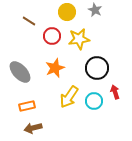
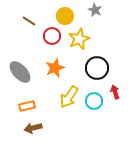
yellow circle: moved 2 px left, 4 px down
yellow star: rotated 15 degrees counterclockwise
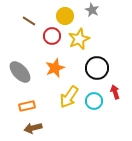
gray star: moved 3 px left
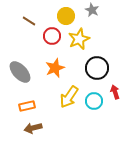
yellow circle: moved 1 px right
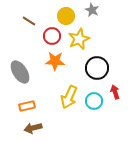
orange star: moved 7 px up; rotated 24 degrees clockwise
gray ellipse: rotated 10 degrees clockwise
yellow arrow: rotated 10 degrees counterclockwise
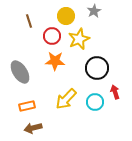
gray star: moved 2 px right, 1 px down; rotated 16 degrees clockwise
brown line: rotated 40 degrees clockwise
yellow arrow: moved 3 px left, 2 px down; rotated 20 degrees clockwise
cyan circle: moved 1 px right, 1 px down
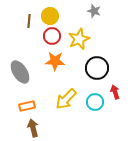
gray star: rotated 24 degrees counterclockwise
yellow circle: moved 16 px left
brown line: rotated 24 degrees clockwise
brown arrow: rotated 90 degrees clockwise
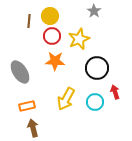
gray star: rotated 16 degrees clockwise
yellow arrow: rotated 15 degrees counterclockwise
